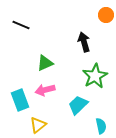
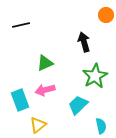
black line: rotated 36 degrees counterclockwise
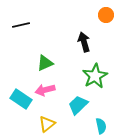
cyan rectangle: moved 1 px right, 1 px up; rotated 35 degrees counterclockwise
yellow triangle: moved 9 px right, 1 px up
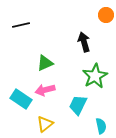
cyan trapezoid: rotated 20 degrees counterclockwise
yellow triangle: moved 2 px left
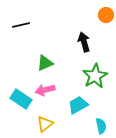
cyan trapezoid: rotated 35 degrees clockwise
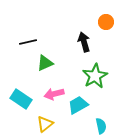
orange circle: moved 7 px down
black line: moved 7 px right, 17 px down
pink arrow: moved 9 px right, 4 px down
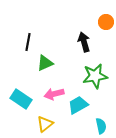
black line: rotated 66 degrees counterclockwise
green star: rotated 20 degrees clockwise
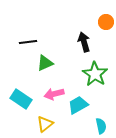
black line: rotated 72 degrees clockwise
green star: moved 2 px up; rotated 30 degrees counterclockwise
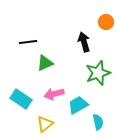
green star: moved 3 px right, 1 px up; rotated 20 degrees clockwise
cyan semicircle: moved 3 px left, 4 px up
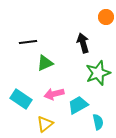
orange circle: moved 5 px up
black arrow: moved 1 px left, 1 px down
